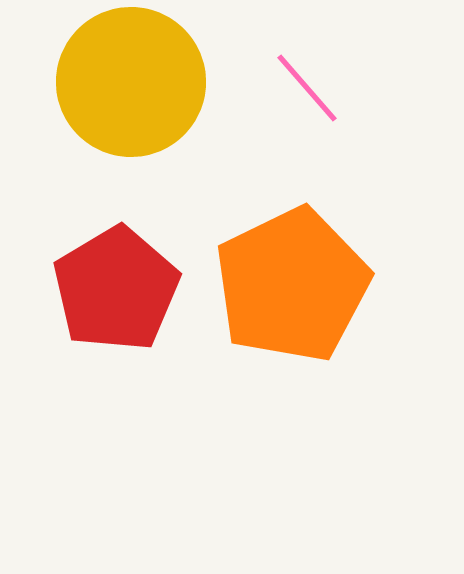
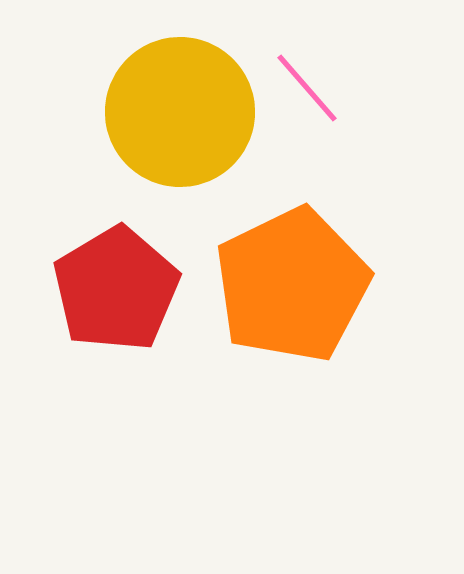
yellow circle: moved 49 px right, 30 px down
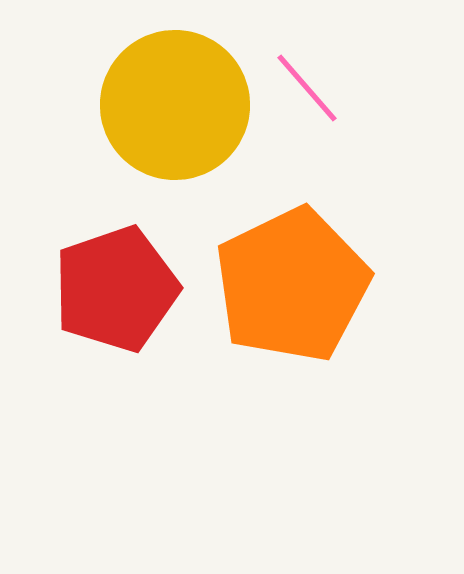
yellow circle: moved 5 px left, 7 px up
red pentagon: rotated 12 degrees clockwise
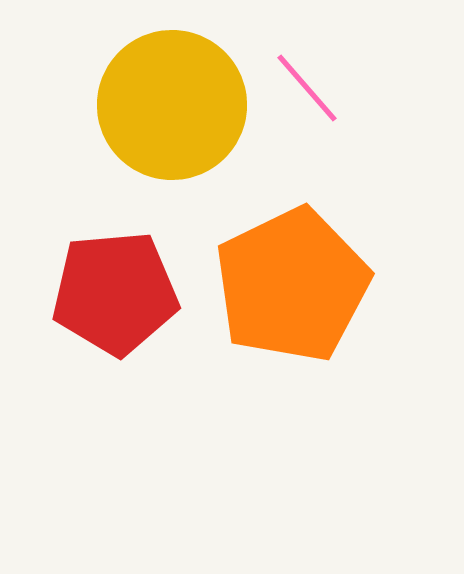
yellow circle: moved 3 px left
red pentagon: moved 1 px left, 4 px down; rotated 14 degrees clockwise
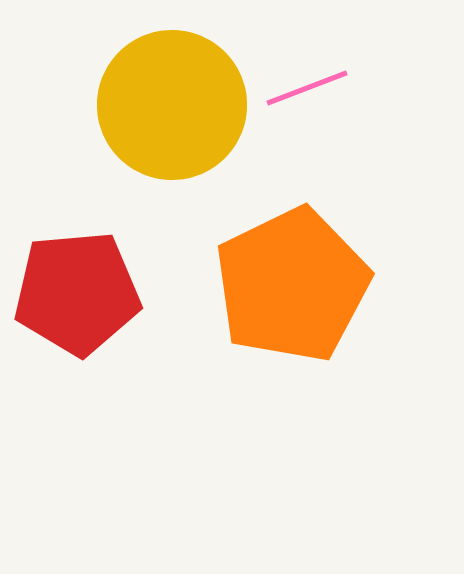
pink line: rotated 70 degrees counterclockwise
red pentagon: moved 38 px left
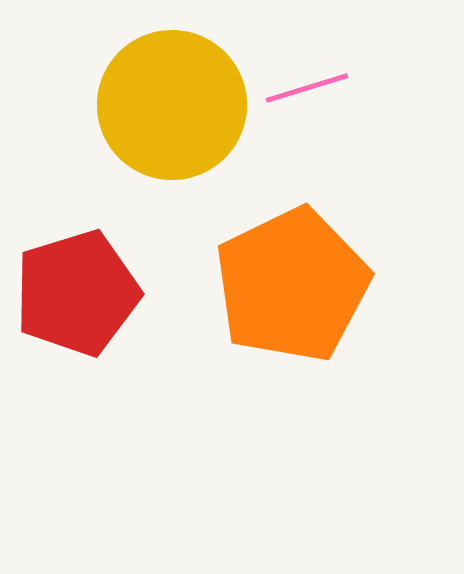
pink line: rotated 4 degrees clockwise
red pentagon: rotated 12 degrees counterclockwise
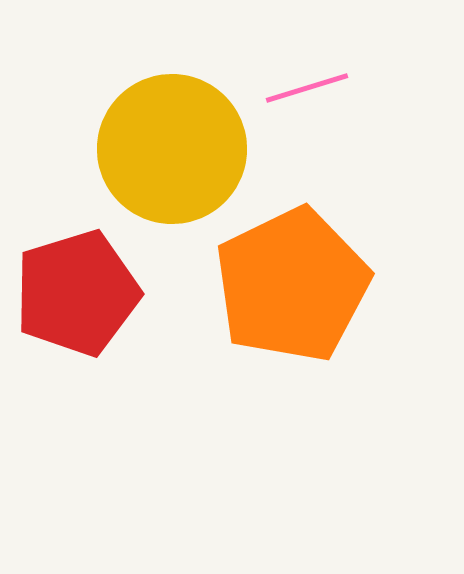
yellow circle: moved 44 px down
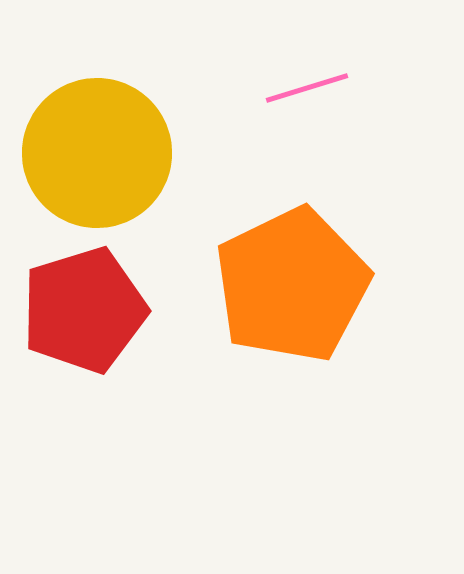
yellow circle: moved 75 px left, 4 px down
red pentagon: moved 7 px right, 17 px down
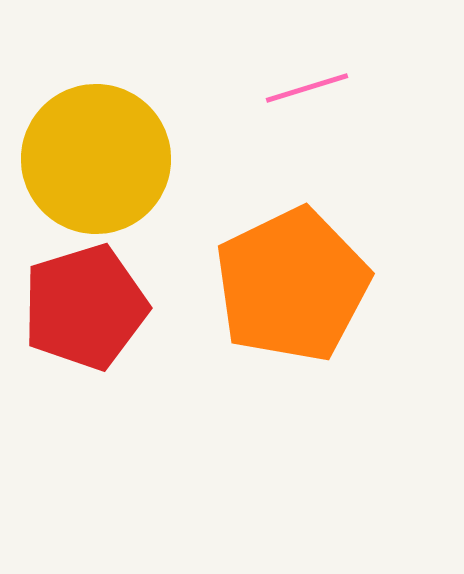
yellow circle: moved 1 px left, 6 px down
red pentagon: moved 1 px right, 3 px up
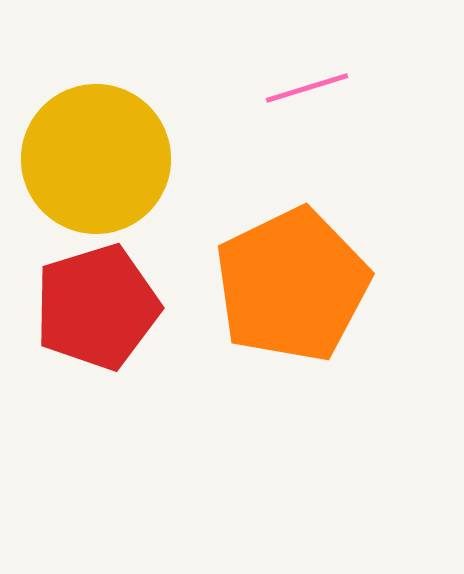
red pentagon: moved 12 px right
